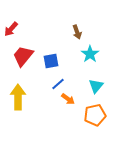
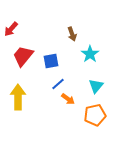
brown arrow: moved 5 px left, 2 px down
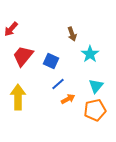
blue square: rotated 35 degrees clockwise
orange arrow: rotated 64 degrees counterclockwise
orange pentagon: moved 5 px up
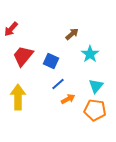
brown arrow: rotated 112 degrees counterclockwise
orange pentagon: rotated 20 degrees clockwise
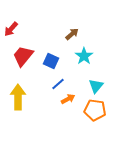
cyan star: moved 6 px left, 2 px down
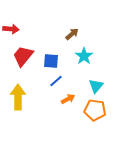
red arrow: rotated 126 degrees counterclockwise
blue square: rotated 21 degrees counterclockwise
blue line: moved 2 px left, 3 px up
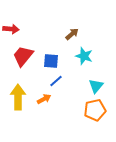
cyan star: rotated 18 degrees counterclockwise
orange arrow: moved 24 px left
orange pentagon: rotated 20 degrees counterclockwise
